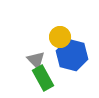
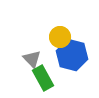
gray triangle: moved 4 px left, 1 px up
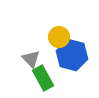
yellow circle: moved 1 px left
gray triangle: moved 1 px left
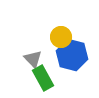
yellow circle: moved 2 px right
gray triangle: moved 2 px right
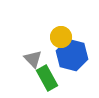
green rectangle: moved 4 px right
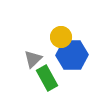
blue hexagon: rotated 16 degrees counterclockwise
gray triangle: rotated 30 degrees clockwise
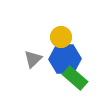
blue hexagon: moved 7 px left, 4 px down
green rectangle: moved 28 px right; rotated 20 degrees counterclockwise
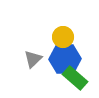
yellow circle: moved 2 px right
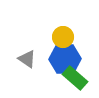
gray triangle: moved 6 px left; rotated 42 degrees counterclockwise
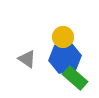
blue hexagon: moved 1 px up; rotated 8 degrees counterclockwise
